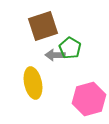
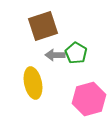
green pentagon: moved 6 px right, 5 px down
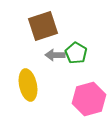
yellow ellipse: moved 5 px left, 2 px down
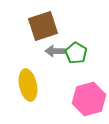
gray arrow: moved 4 px up
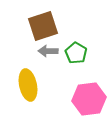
gray arrow: moved 7 px left
pink hexagon: rotated 8 degrees clockwise
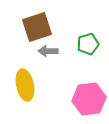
brown square: moved 6 px left, 1 px down
green pentagon: moved 12 px right, 9 px up; rotated 25 degrees clockwise
yellow ellipse: moved 3 px left
